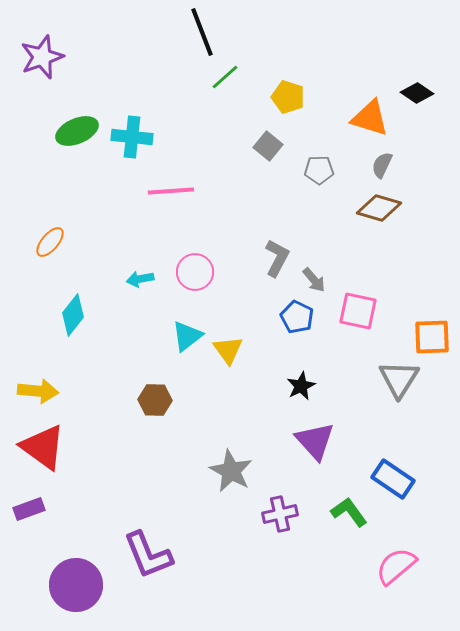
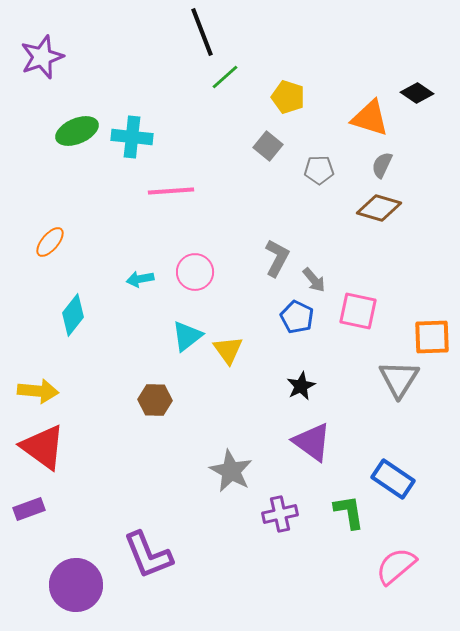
purple triangle: moved 3 px left, 1 px down; rotated 12 degrees counterclockwise
green L-shape: rotated 27 degrees clockwise
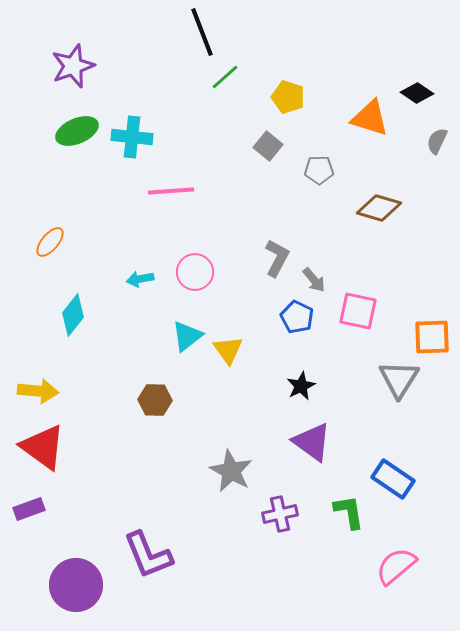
purple star: moved 31 px right, 9 px down
gray semicircle: moved 55 px right, 24 px up
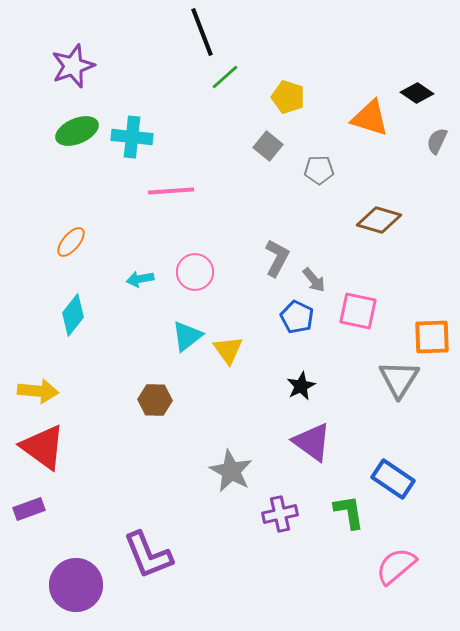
brown diamond: moved 12 px down
orange ellipse: moved 21 px right
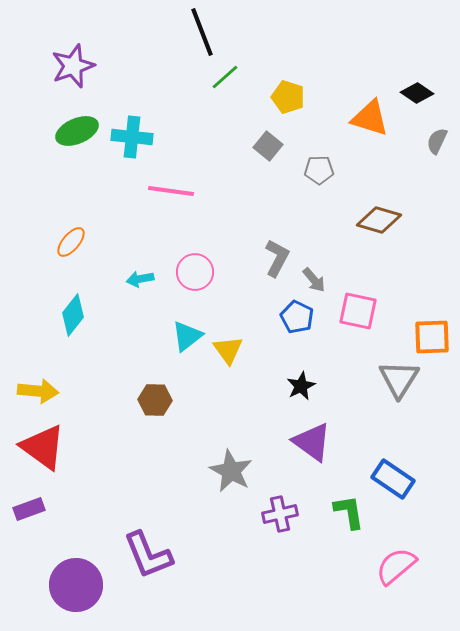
pink line: rotated 12 degrees clockwise
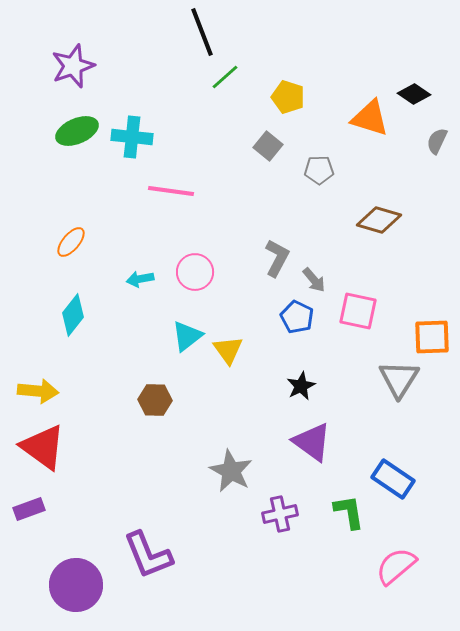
black diamond: moved 3 px left, 1 px down
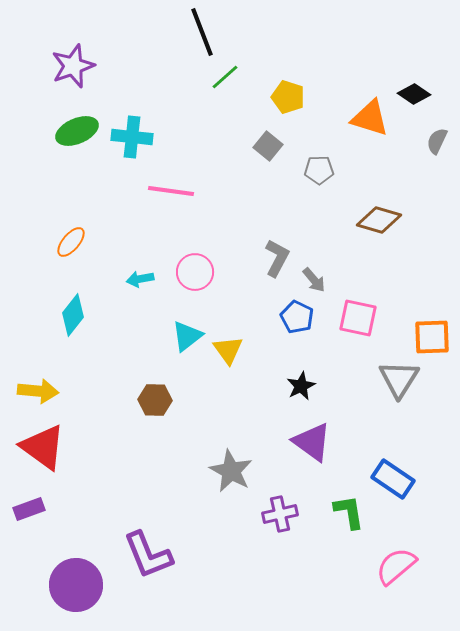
pink square: moved 7 px down
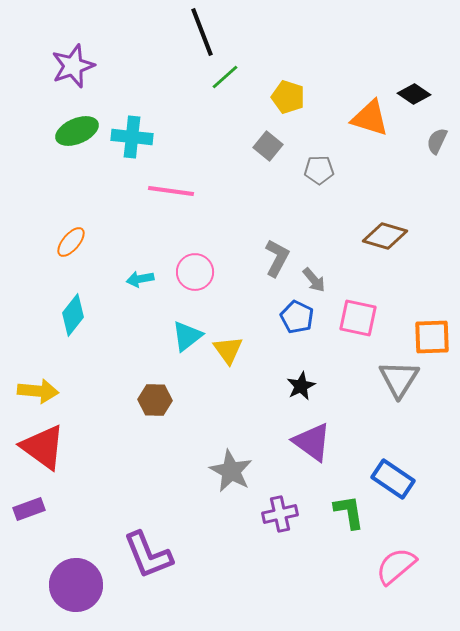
brown diamond: moved 6 px right, 16 px down
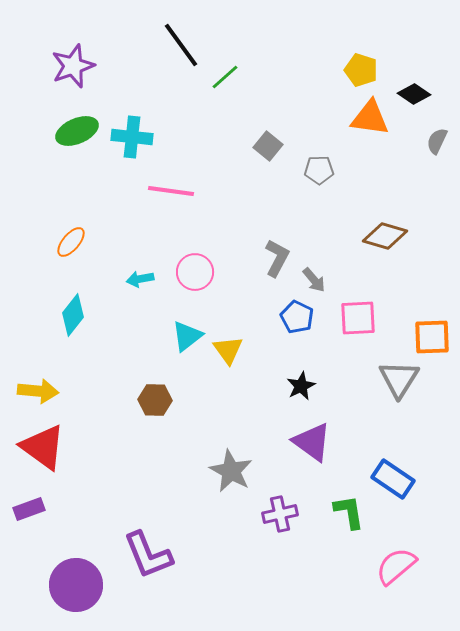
black line: moved 21 px left, 13 px down; rotated 15 degrees counterclockwise
yellow pentagon: moved 73 px right, 27 px up
orange triangle: rotated 9 degrees counterclockwise
pink square: rotated 15 degrees counterclockwise
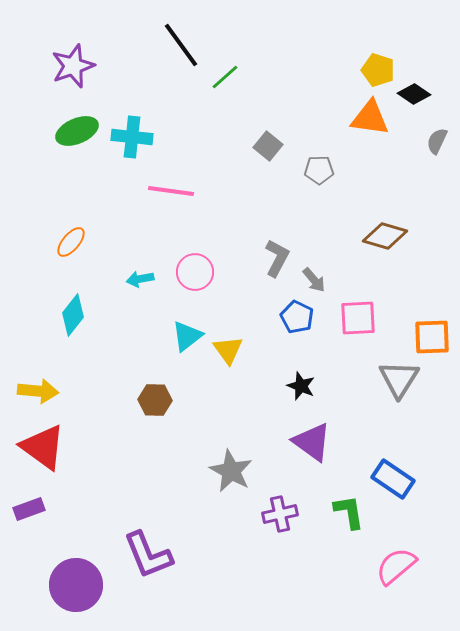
yellow pentagon: moved 17 px right
black star: rotated 24 degrees counterclockwise
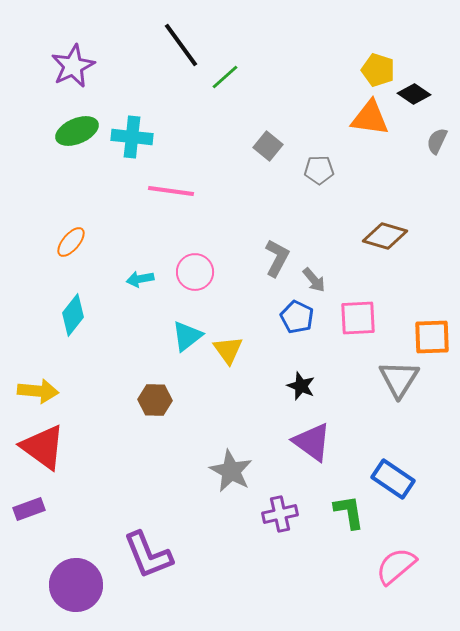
purple star: rotated 6 degrees counterclockwise
